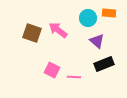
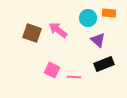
purple triangle: moved 1 px right, 1 px up
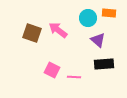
black rectangle: rotated 18 degrees clockwise
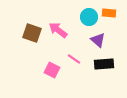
cyan circle: moved 1 px right, 1 px up
pink line: moved 18 px up; rotated 32 degrees clockwise
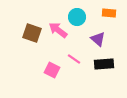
cyan circle: moved 12 px left
purple triangle: moved 1 px up
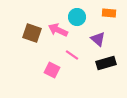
pink arrow: rotated 12 degrees counterclockwise
pink line: moved 2 px left, 4 px up
black rectangle: moved 2 px right, 1 px up; rotated 12 degrees counterclockwise
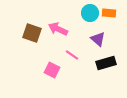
cyan circle: moved 13 px right, 4 px up
pink arrow: moved 1 px up
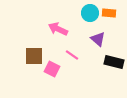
brown square: moved 2 px right, 23 px down; rotated 18 degrees counterclockwise
black rectangle: moved 8 px right, 1 px up; rotated 30 degrees clockwise
pink square: moved 1 px up
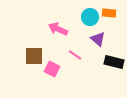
cyan circle: moved 4 px down
pink line: moved 3 px right
